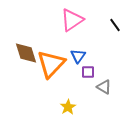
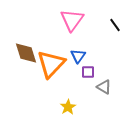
pink triangle: rotated 20 degrees counterclockwise
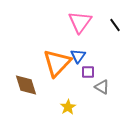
pink triangle: moved 8 px right, 2 px down
brown diamond: moved 32 px down
orange triangle: moved 6 px right, 1 px up
gray triangle: moved 2 px left
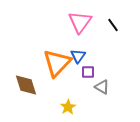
black line: moved 2 px left
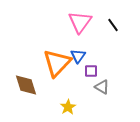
purple square: moved 3 px right, 1 px up
